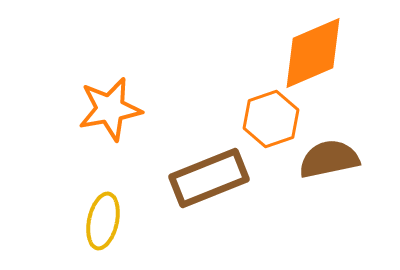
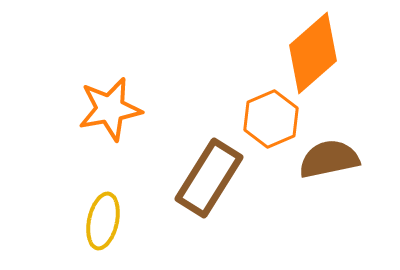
orange diamond: rotated 18 degrees counterclockwise
orange hexagon: rotated 4 degrees counterclockwise
brown rectangle: rotated 36 degrees counterclockwise
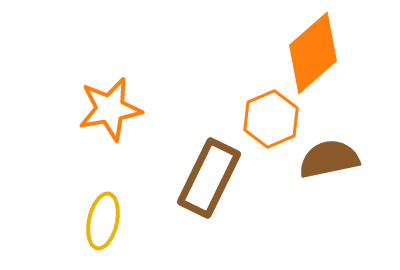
brown rectangle: rotated 6 degrees counterclockwise
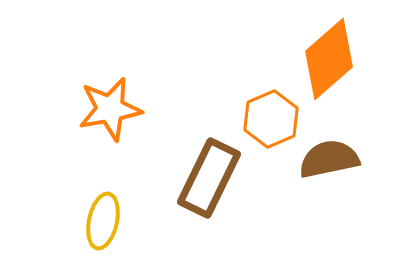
orange diamond: moved 16 px right, 6 px down
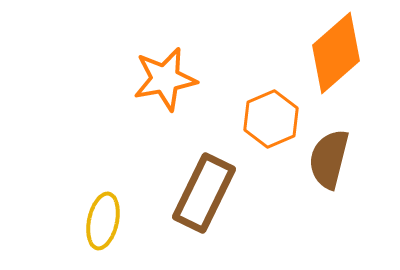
orange diamond: moved 7 px right, 6 px up
orange star: moved 55 px right, 30 px up
brown semicircle: rotated 64 degrees counterclockwise
brown rectangle: moved 5 px left, 15 px down
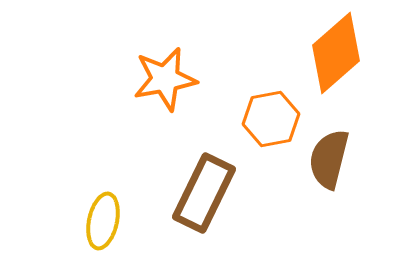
orange hexagon: rotated 12 degrees clockwise
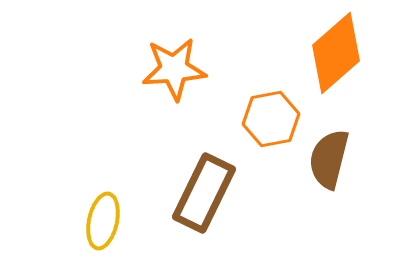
orange star: moved 9 px right, 10 px up; rotated 6 degrees clockwise
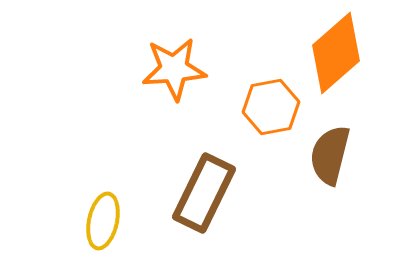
orange hexagon: moved 12 px up
brown semicircle: moved 1 px right, 4 px up
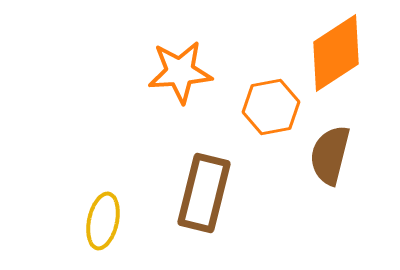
orange diamond: rotated 8 degrees clockwise
orange star: moved 6 px right, 3 px down
brown rectangle: rotated 12 degrees counterclockwise
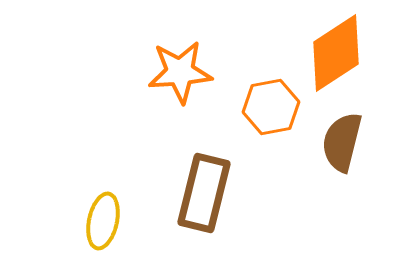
brown semicircle: moved 12 px right, 13 px up
